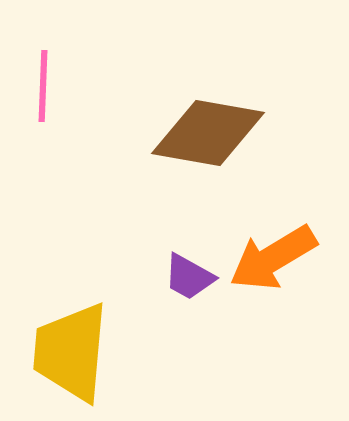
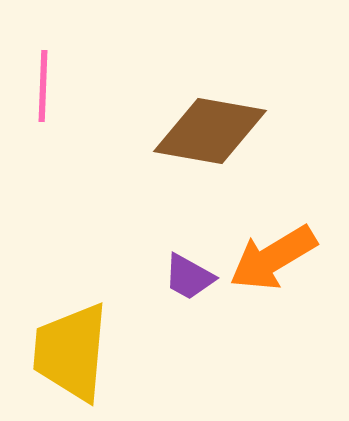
brown diamond: moved 2 px right, 2 px up
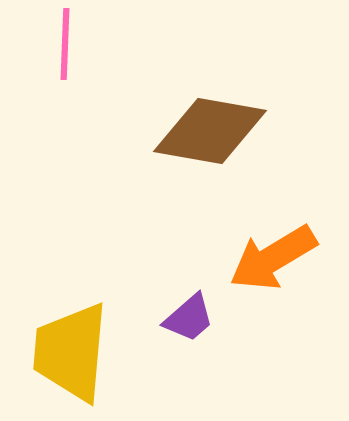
pink line: moved 22 px right, 42 px up
purple trapezoid: moved 41 px down; rotated 70 degrees counterclockwise
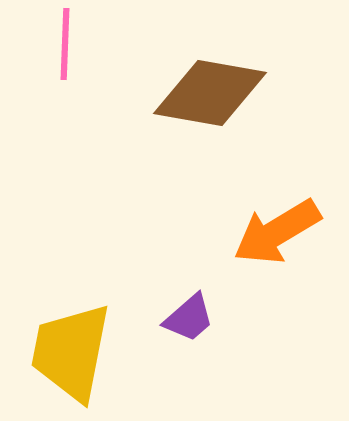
brown diamond: moved 38 px up
orange arrow: moved 4 px right, 26 px up
yellow trapezoid: rotated 6 degrees clockwise
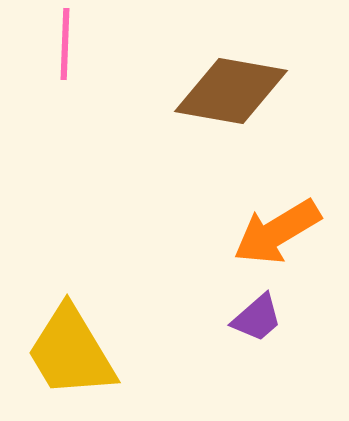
brown diamond: moved 21 px right, 2 px up
purple trapezoid: moved 68 px right
yellow trapezoid: rotated 42 degrees counterclockwise
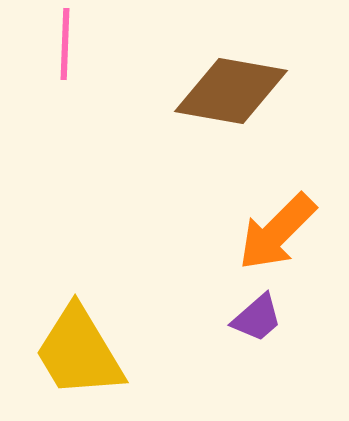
orange arrow: rotated 14 degrees counterclockwise
yellow trapezoid: moved 8 px right
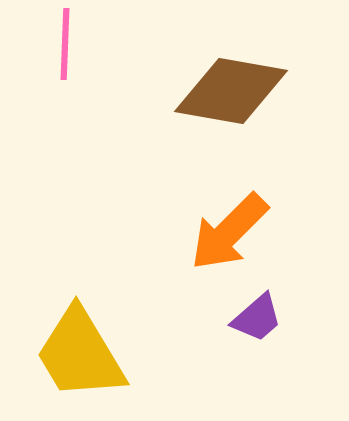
orange arrow: moved 48 px left
yellow trapezoid: moved 1 px right, 2 px down
